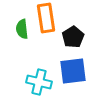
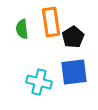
orange rectangle: moved 5 px right, 4 px down
blue square: moved 1 px right, 1 px down
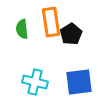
black pentagon: moved 2 px left, 3 px up
blue square: moved 5 px right, 10 px down
cyan cross: moved 4 px left
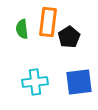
orange rectangle: moved 3 px left; rotated 16 degrees clockwise
black pentagon: moved 2 px left, 3 px down
cyan cross: rotated 20 degrees counterclockwise
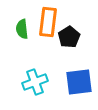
cyan cross: rotated 15 degrees counterclockwise
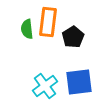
green semicircle: moved 5 px right
black pentagon: moved 4 px right
cyan cross: moved 10 px right, 4 px down; rotated 15 degrees counterclockwise
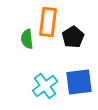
green semicircle: moved 10 px down
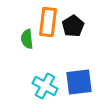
black pentagon: moved 11 px up
cyan cross: rotated 25 degrees counterclockwise
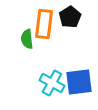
orange rectangle: moved 4 px left, 2 px down
black pentagon: moved 3 px left, 9 px up
cyan cross: moved 7 px right, 3 px up
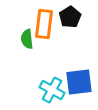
cyan cross: moved 7 px down
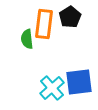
cyan cross: moved 2 px up; rotated 20 degrees clockwise
